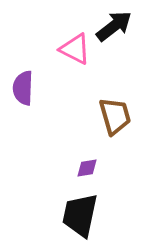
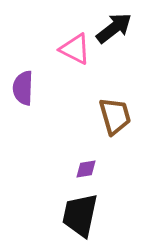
black arrow: moved 2 px down
purple diamond: moved 1 px left, 1 px down
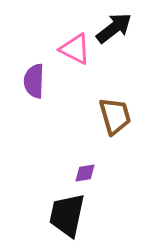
purple semicircle: moved 11 px right, 7 px up
purple diamond: moved 1 px left, 4 px down
black trapezoid: moved 13 px left
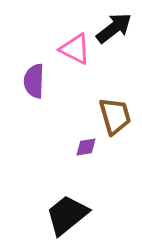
purple diamond: moved 1 px right, 26 px up
black trapezoid: rotated 39 degrees clockwise
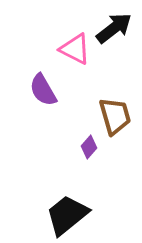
purple semicircle: moved 9 px right, 9 px down; rotated 32 degrees counterclockwise
purple diamond: moved 3 px right; rotated 40 degrees counterclockwise
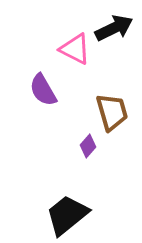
black arrow: rotated 12 degrees clockwise
brown trapezoid: moved 3 px left, 4 px up
purple diamond: moved 1 px left, 1 px up
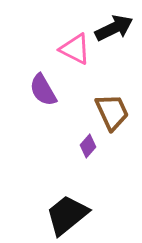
brown trapezoid: rotated 9 degrees counterclockwise
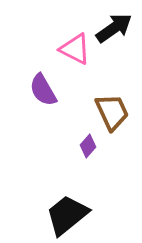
black arrow: rotated 9 degrees counterclockwise
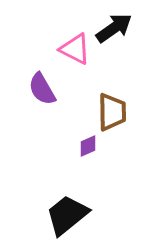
purple semicircle: moved 1 px left, 1 px up
brown trapezoid: rotated 24 degrees clockwise
purple diamond: rotated 25 degrees clockwise
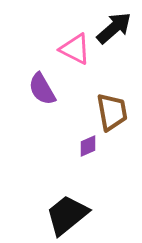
black arrow: rotated 6 degrees counterclockwise
brown trapezoid: rotated 9 degrees counterclockwise
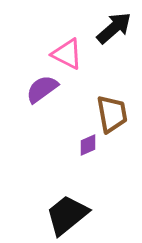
pink triangle: moved 8 px left, 5 px down
purple semicircle: rotated 84 degrees clockwise
brown trapezoid: moved 2 px down
purple diamond: moved 1 px up
